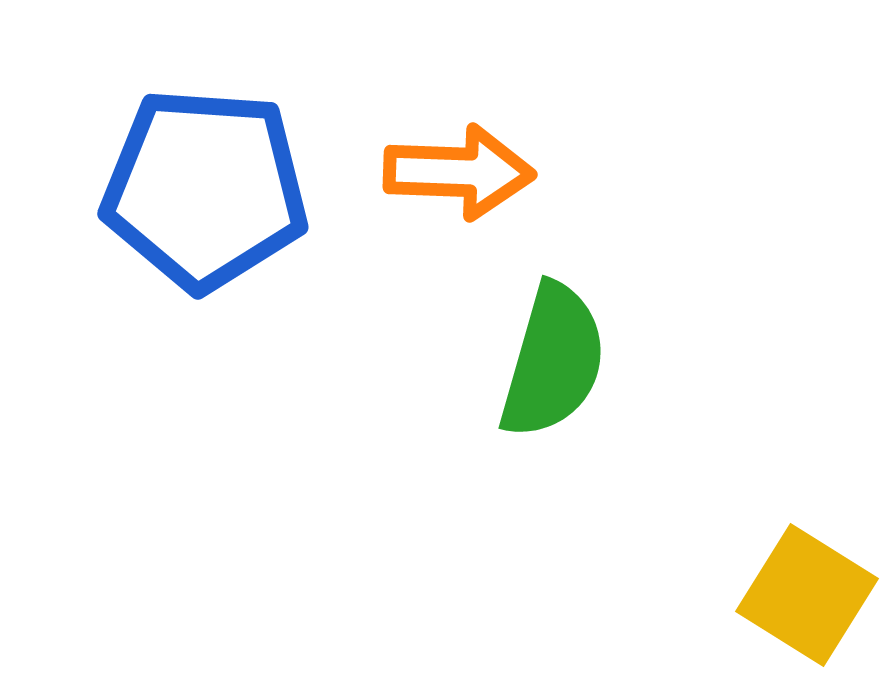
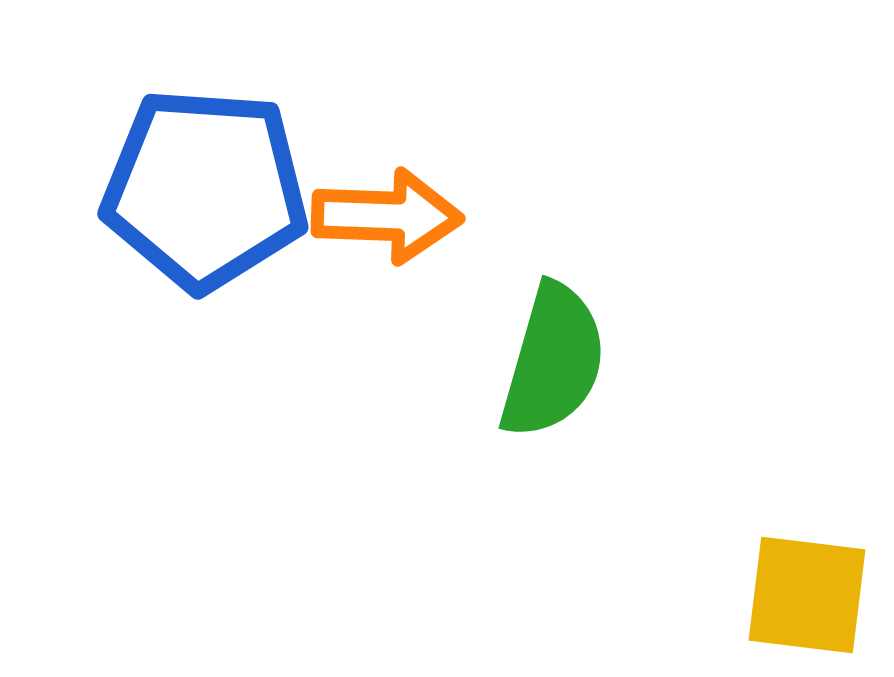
orange arrow: moved 72 px left, 44 px down
yellow square: rotated 25 degrees counterclockwise
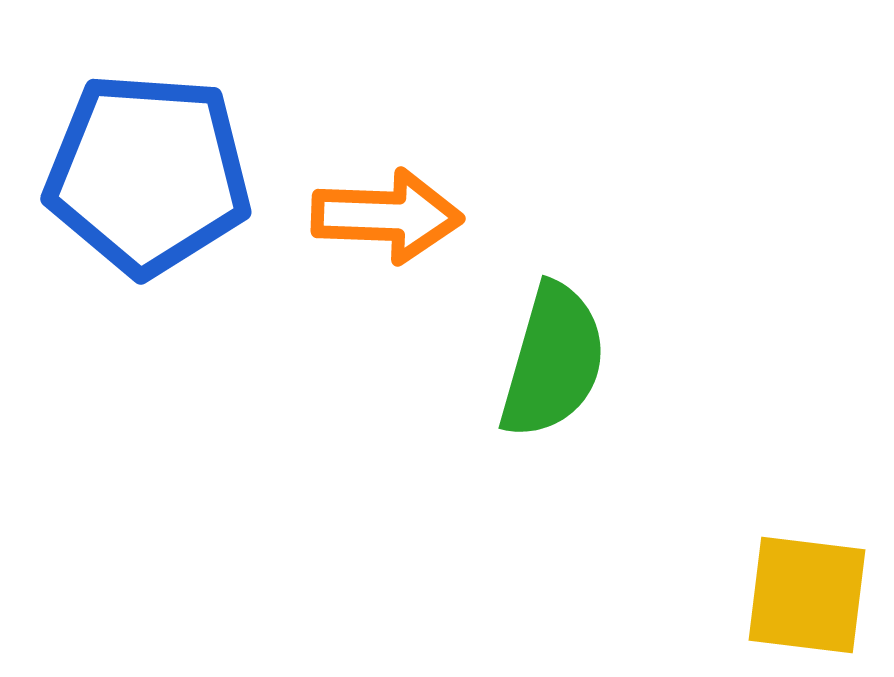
blue pentagon: moved 57 px left, 15 px up
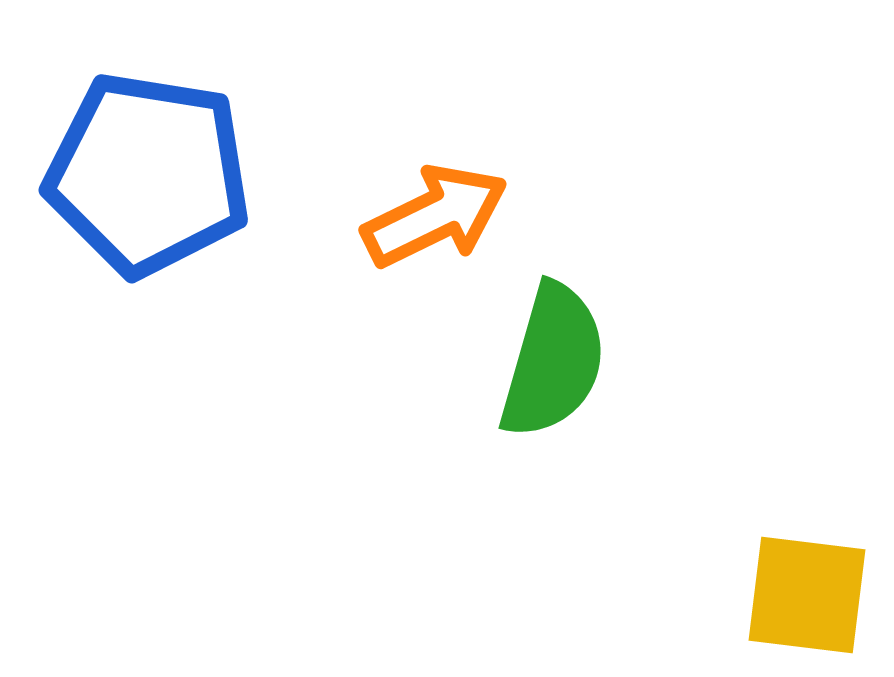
blue pentagon: rotated 5 degrees clockwise
orange arrow: moved 48 px right; rotated 28 degrees counterclockwise
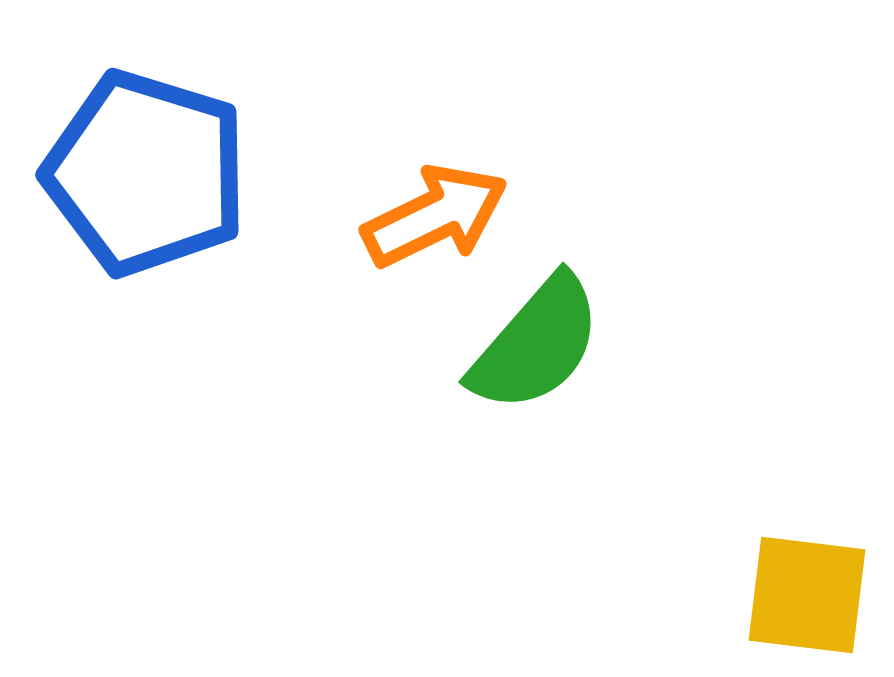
blue pentagon: moved 2 px left, 1 px up; rotated 8 degrees clockwise
green semicircle: moved 17 px left, 17 px up; rotated 25 degrees clockwise
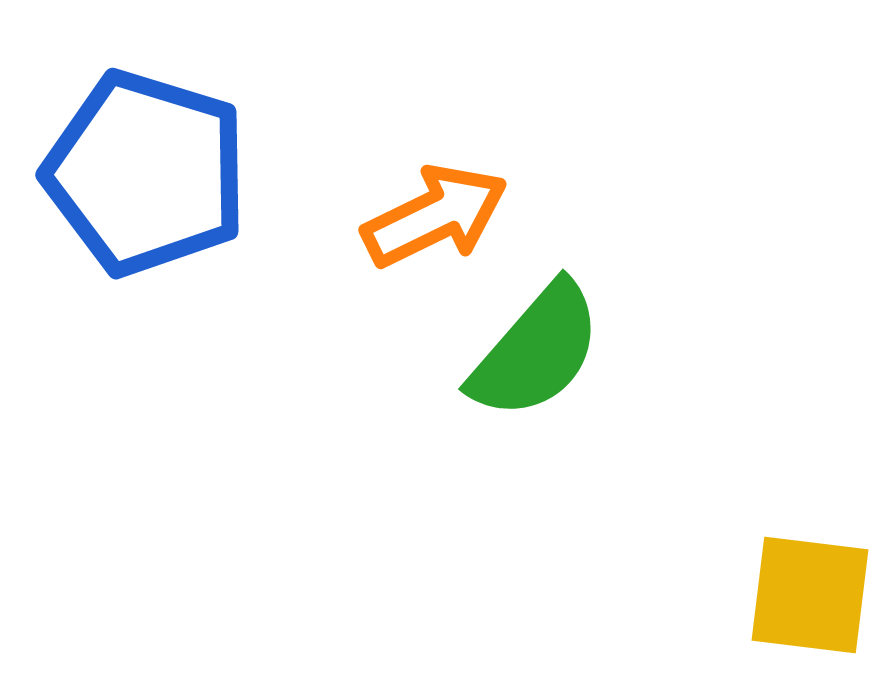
green semicircle: moved 7 px down
yellow square: moved 3 px right
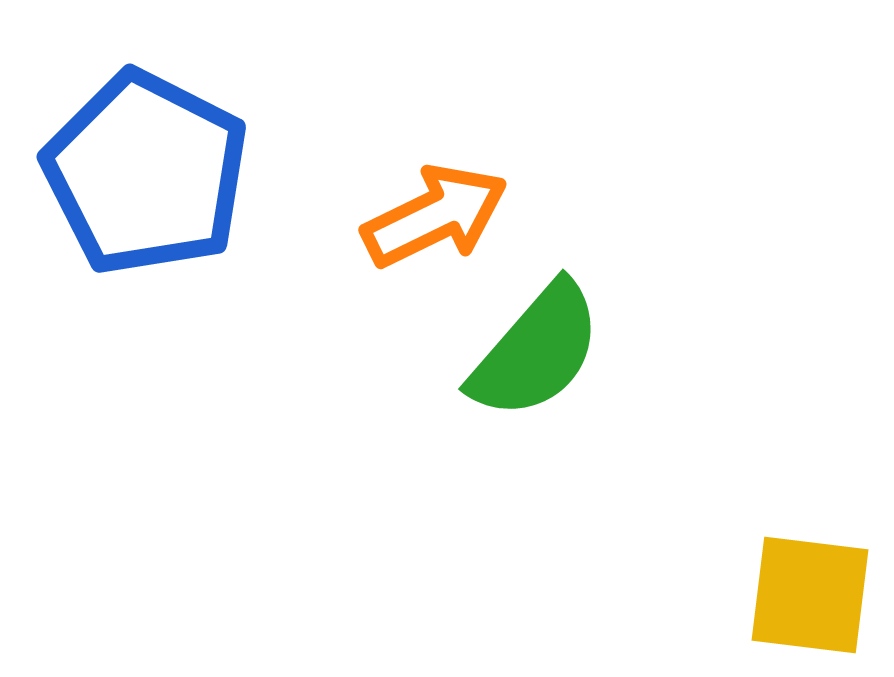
blue pentagon: rotated 10 degrees clockwise
